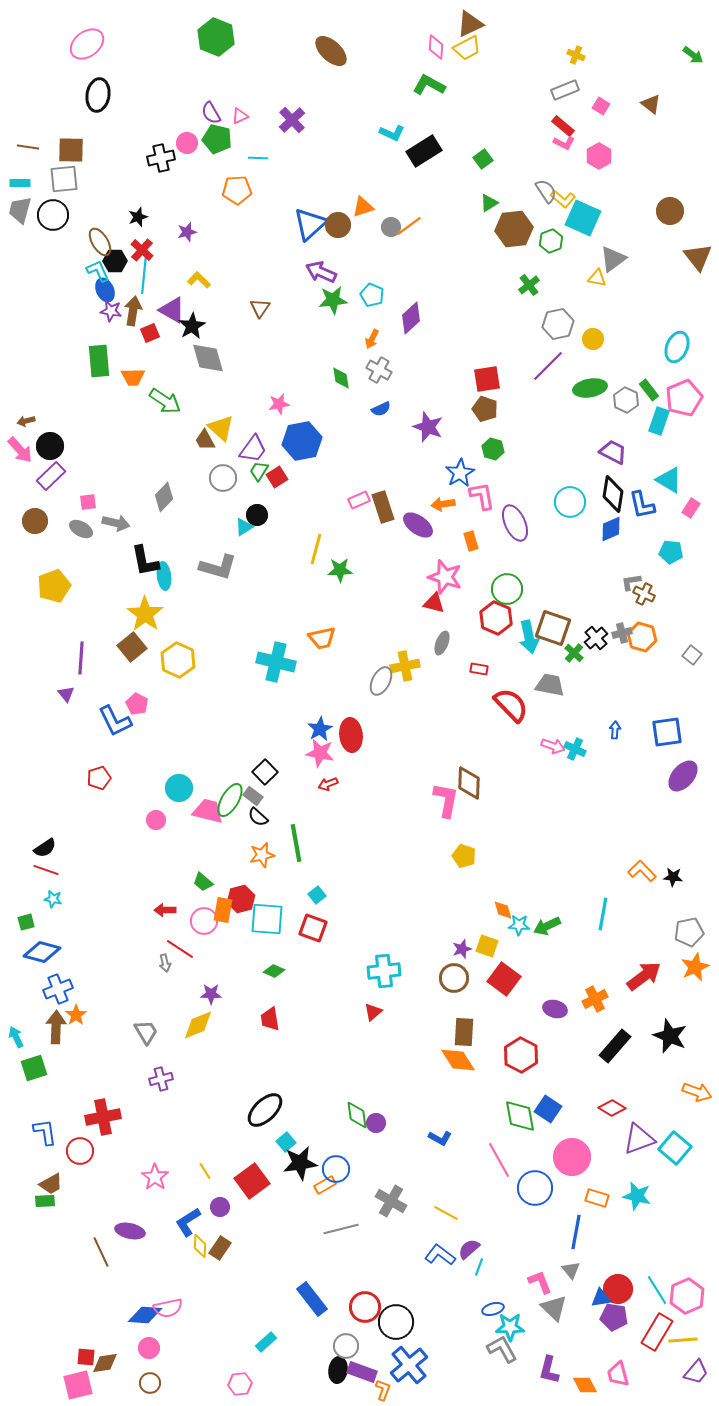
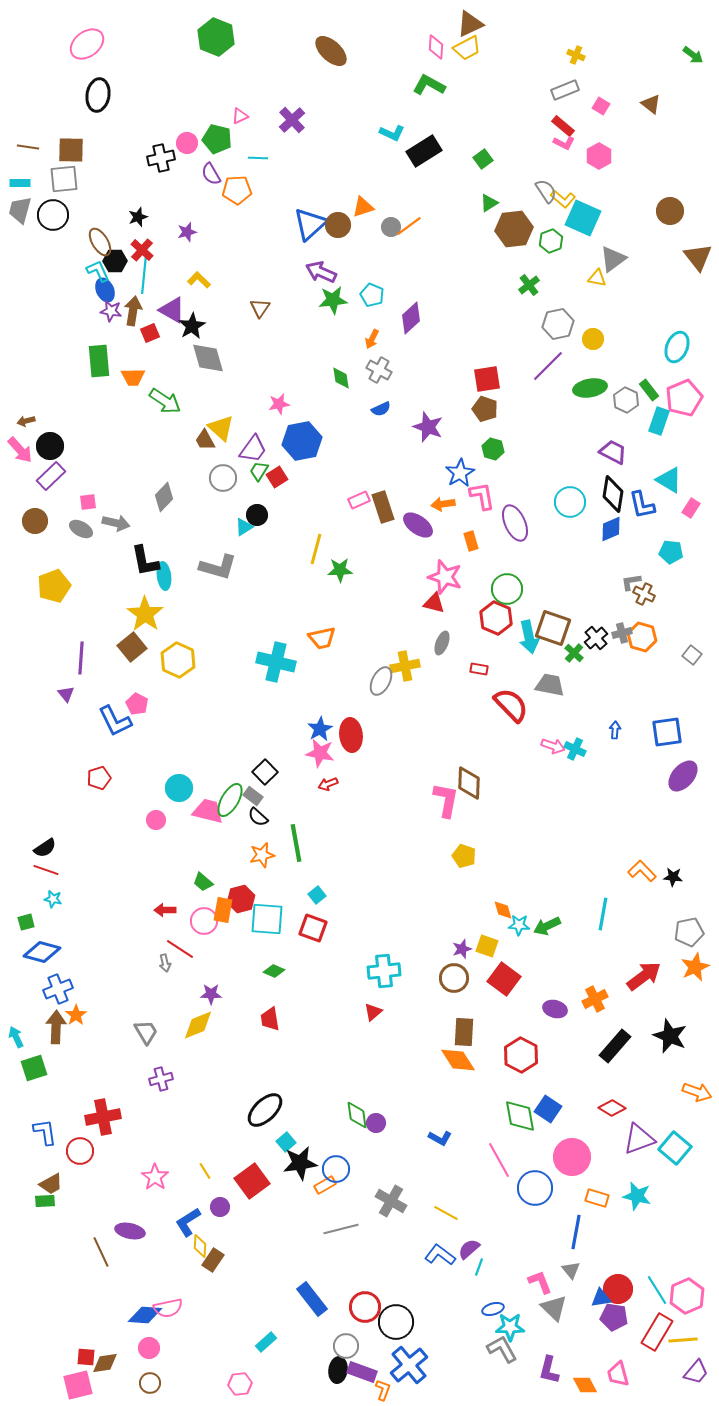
purple semicircle at (211, 113): moved 61 px down
brown rectangle at (220, 1248): moved 7 px left, 12 px down
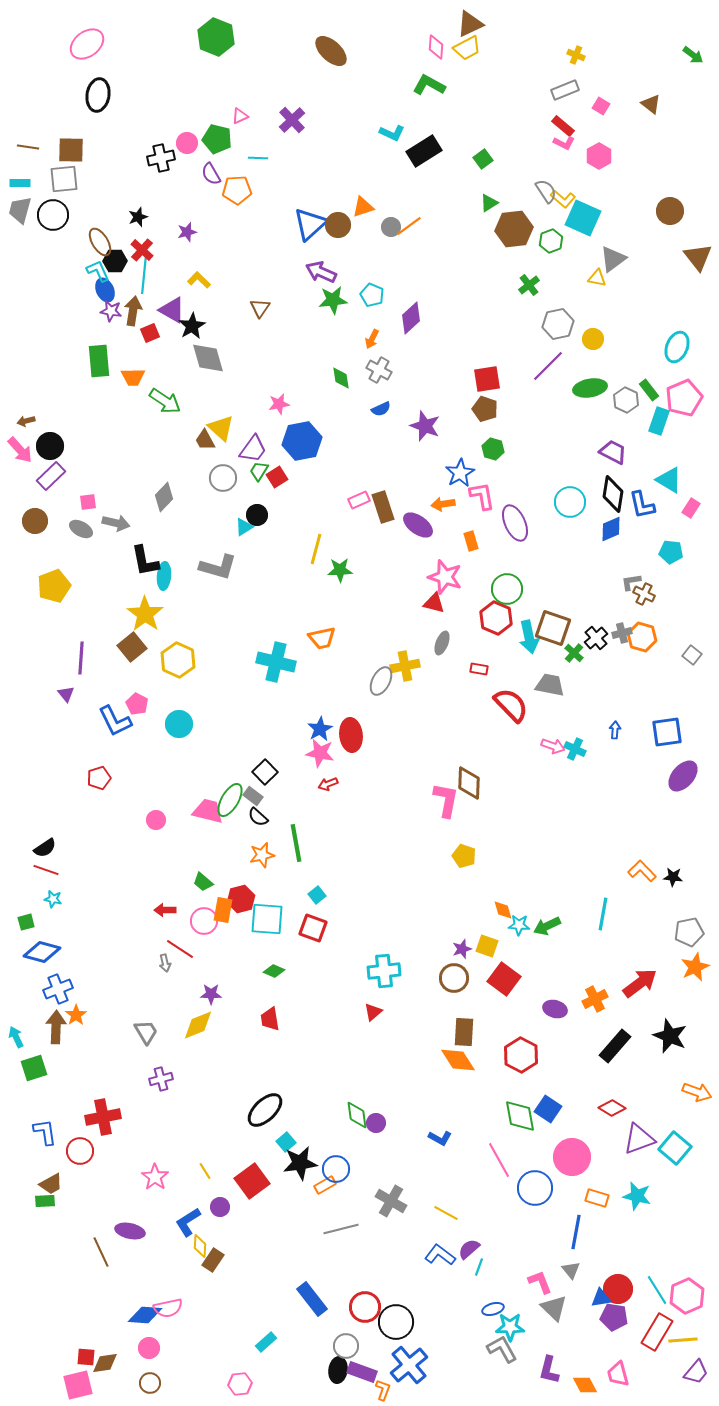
purple star at (428, 427): moved 3 px left, 1 px up
cyan ellipse at (164, 576): rotated 12 degrees clockwise
cyan circle at (179, 788): moved 64 px up
red arrow at (644, 976): moved 4 px left, 7 px down
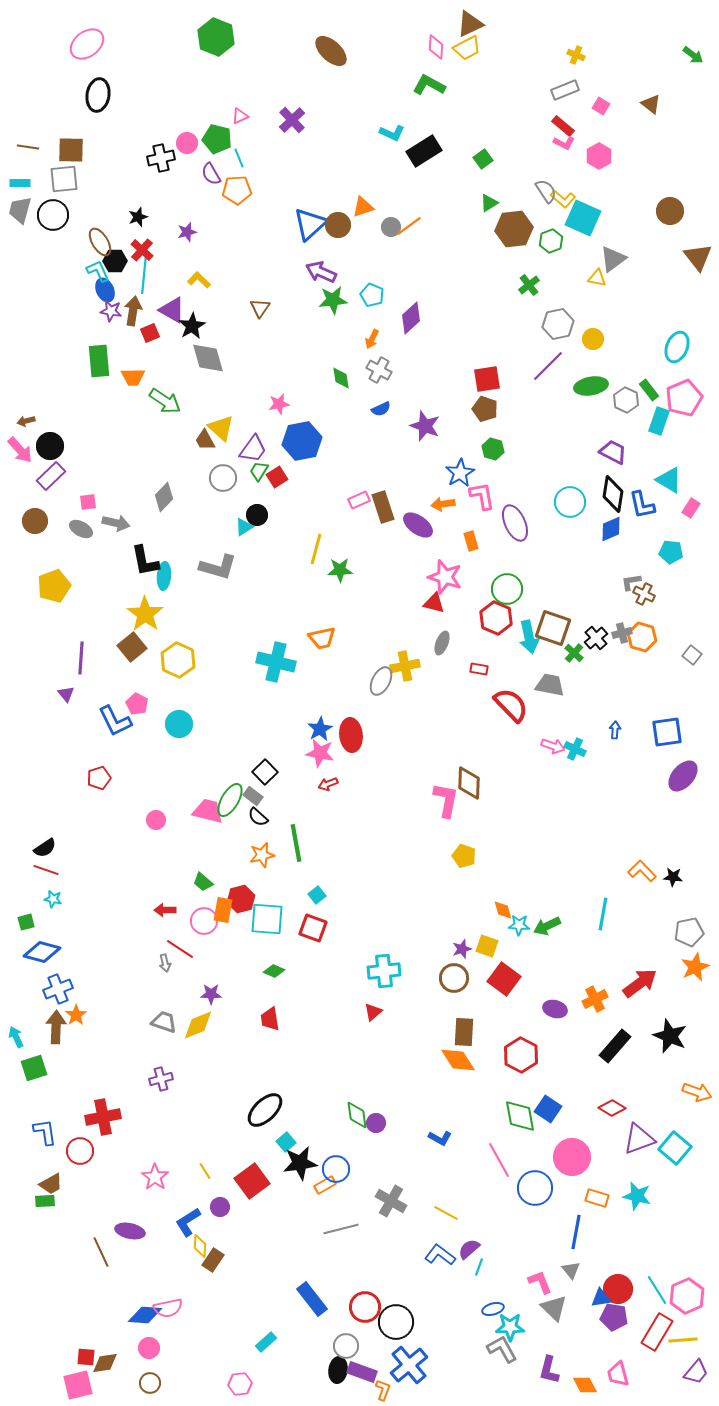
cyan line at (258, 158): moved 19 px left; rotated 66 degrees clockwise
green ellipse at (590, 388): moved 1 px right, 2 px up
gray trapezoid at (146, 1032): moved 18 px right, 10 px up; rotated 40 degrees counterclockwise
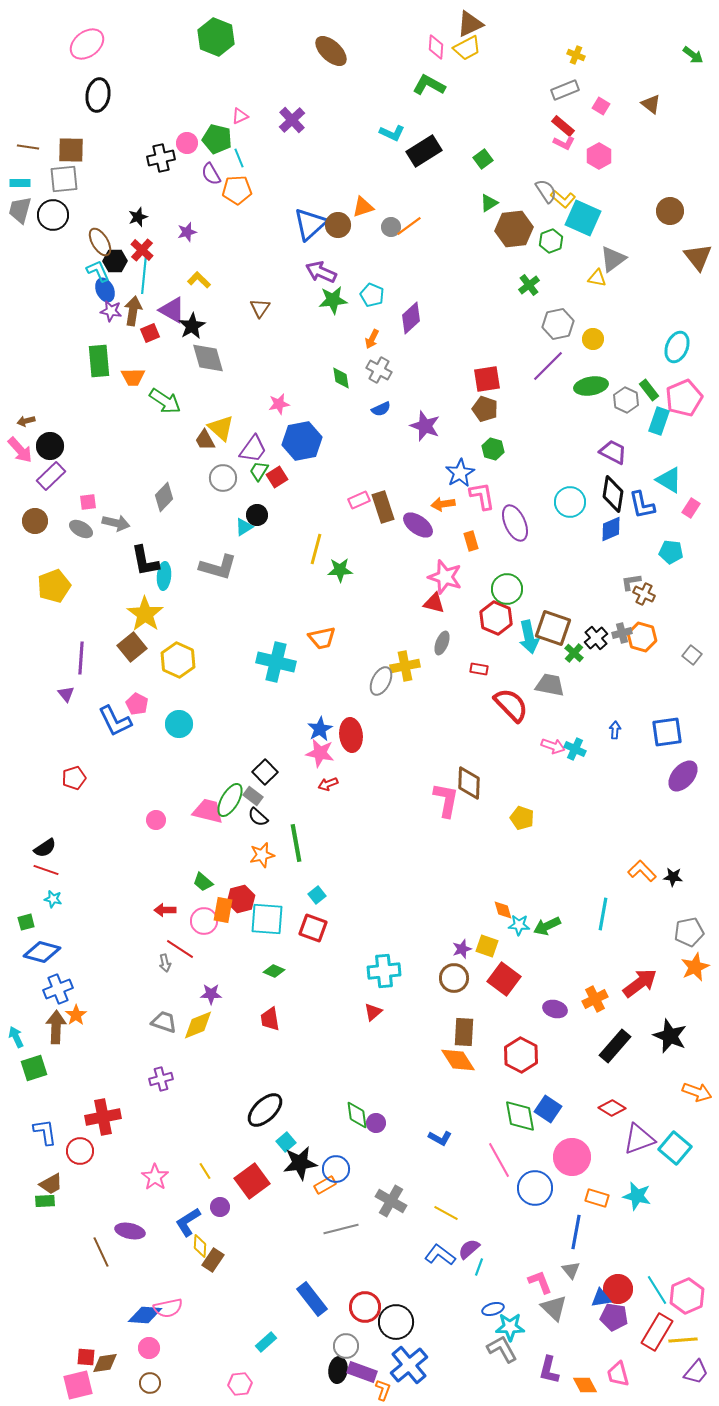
red pentagon at (99, 778): moved 25 px left
yellow pentagon at (464, 856): moved 58 px right, 38 px up
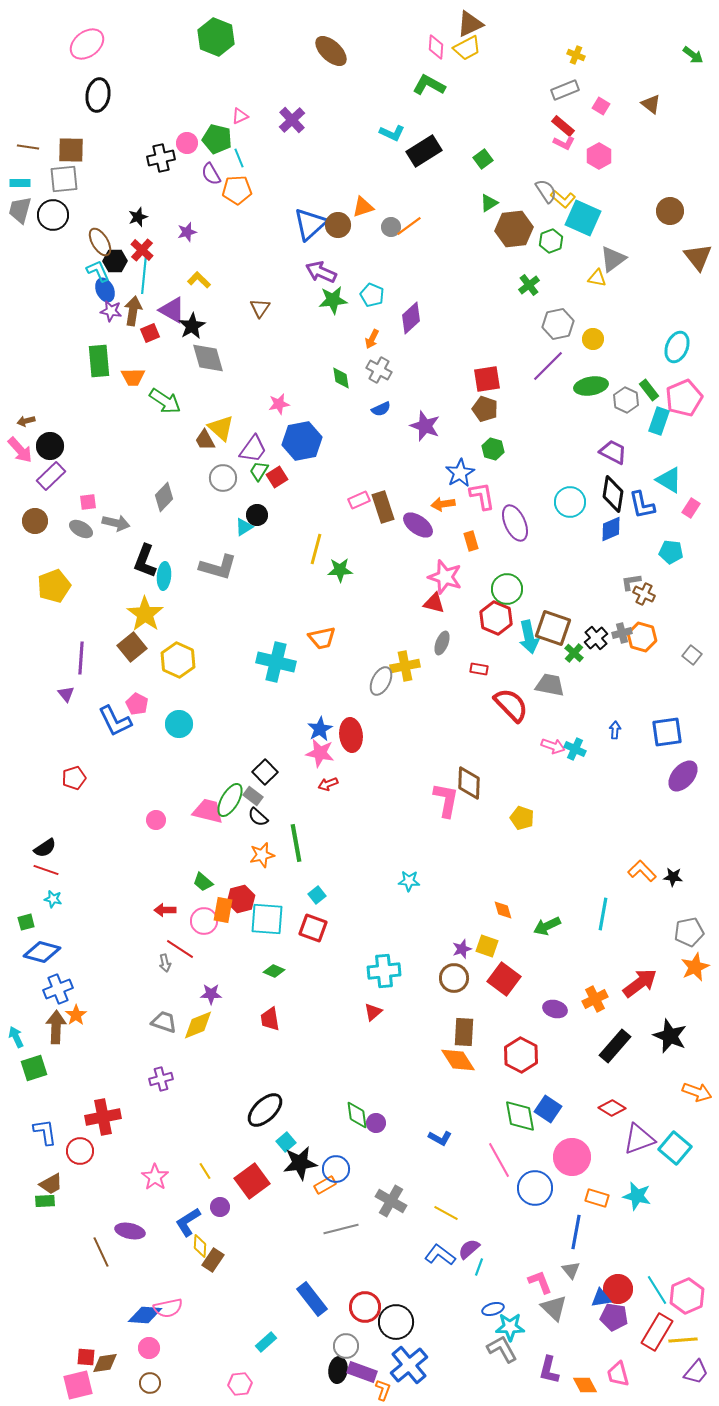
black L-shape at (145, 561): rotated 32 degrees clockwise
cyan star at (519, 925): moved 110 px left, 44 px up
